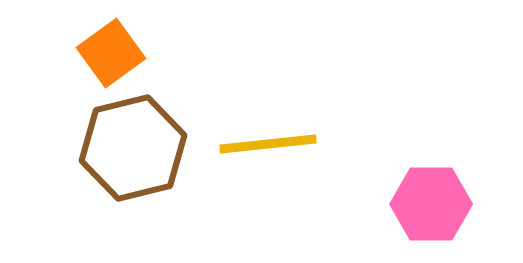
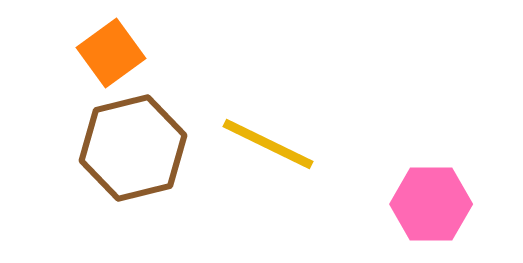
yellow line: rotated 32 degrees clockwise
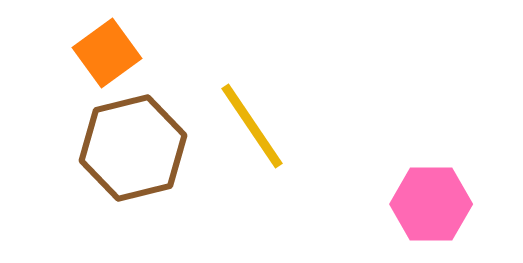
orange square: moved 4 px left
yellow line: moved 16 px left, 18 px up; rotated 30 degrees clockwise
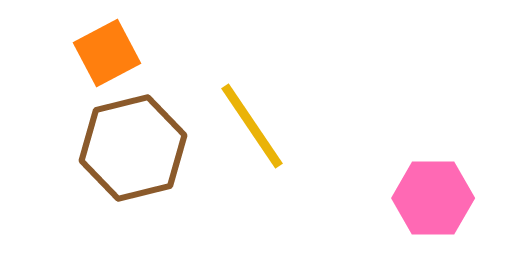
orange square: rotated 8 degrees clockwise
pink hexagon: moved 2 px right, 6 px up
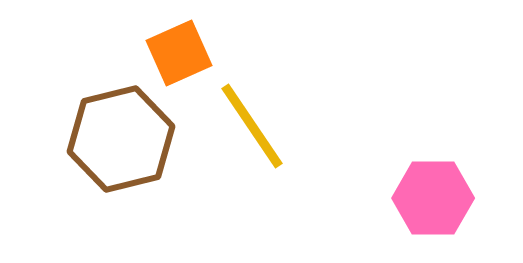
orange square: moved 72 px right; rotated 4 degrees clockwise
brown hexagon: moved 12 px left, 9 px up
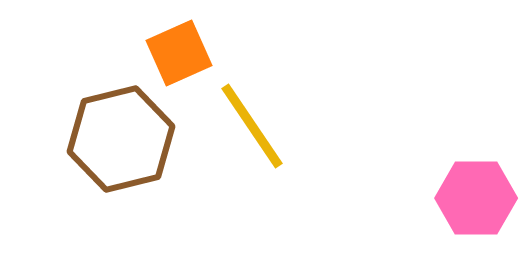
pink hexagon: moved 43 px right
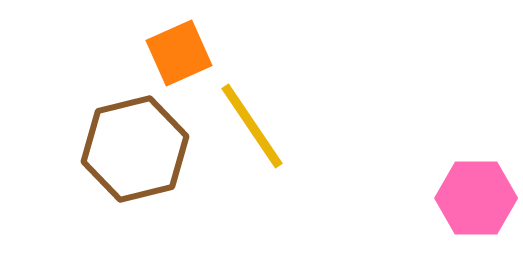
brown hexagon: moved 14 px right, 10 px down
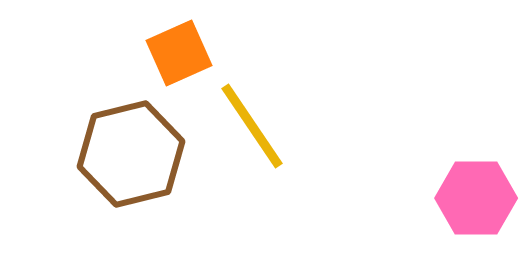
brown hexagon: moved 4 px left, 5 px down
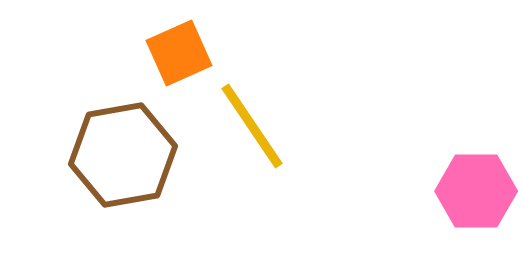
brown hexagon: moved 8 px left, 1 px down; rotated 4 degrees clockwise
pink hexagon: moved 7 px up
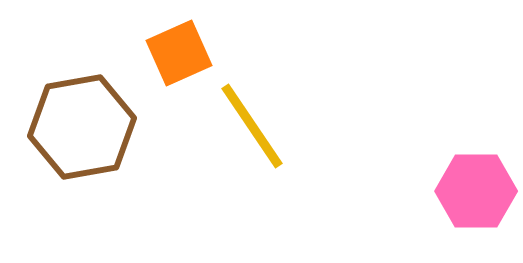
brown hexagon: moved 41 px left, 28 px up
